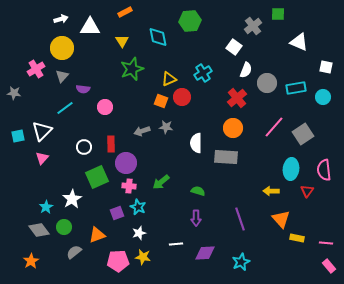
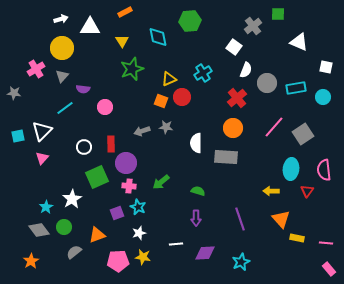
pink rectangle at (329, 266): moved 3 px down
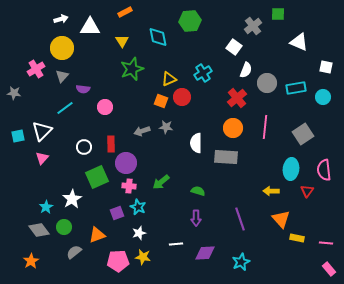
pink line at (274, 127): moved 9 px left; rotated 35 degrees counterclockwise
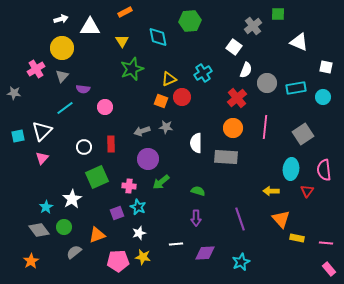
purple circle at (126, 163): moved 22 px right, 4 px up
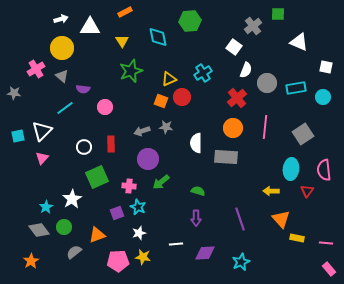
green star at (132, 69): moved 1 px left, 2 px down
gray triangle at (62, 76): rotated 32 degrees counterclockwise
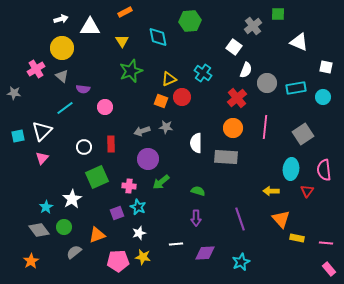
cyan cross at (203, 73): rotated 24 degrees counterclockwise
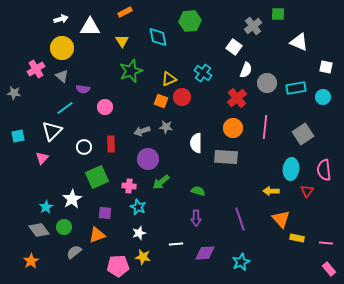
white triangle at (42, 131): moved 10 px right
purple square at (117, 213): moved 12 px left; rotated 24 degrees clockwise
pink pentagon at (118, 261): moved 5 px down
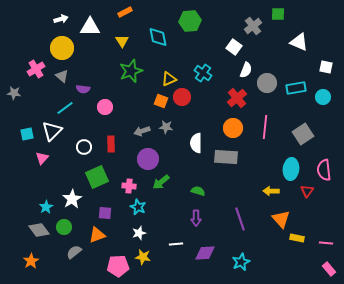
cyan square at (18, 136): moved 9 px right, 2 px up
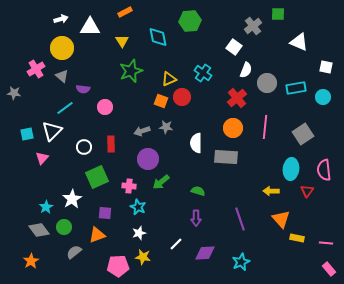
white line at (176, 244): rotated 40 degrees counterclockwise
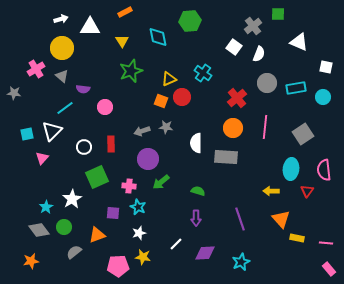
white semicircle at (246, 70): moved 13 px right, 16 px up
purple square at (105, 213): moved 8 px right
orange star at (31, 261): rotated 21 degrees clockwise
